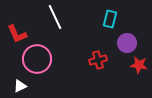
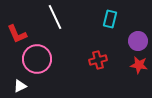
purple circle: moved 11 px right, 2 px up
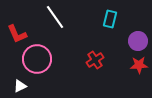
white line: rotated 10 degrees counterclockwise
red cross: moved 3 px left; rotated 18 degrees counterclockwise
red star: rotated 12 degrees counterclockwise
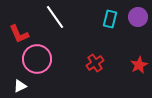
red L-shape: moved 2 px right
purple circle: moved 24 px up
red cross: moved 3 px down
red star: rotated 24 degrees counterclockwise
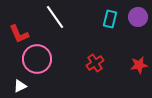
red star: rotated 18 degrees clockwise
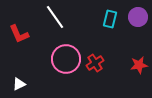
pink circle: moved 29 px right
white triangle: moved 1 px left, 2 px up
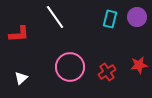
purple circle: moved 1 px left
red L-shape: rotated 70 degrees counterclockwise
pink circle: moved 4 px right, 8 px down
red cross: moved 12 px right, 9 px down
white triangle: moved 2 px right, 6 px up; rotated 16 degrees counterclockwise
